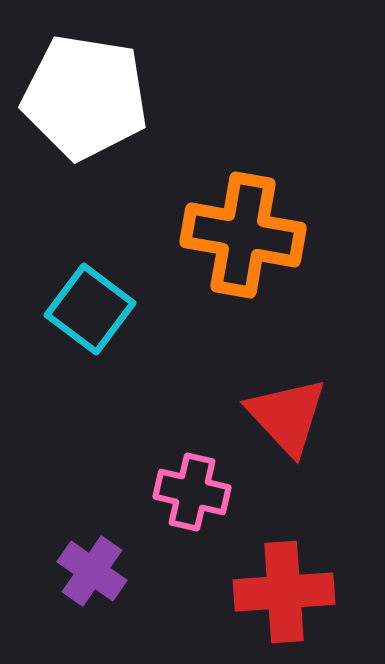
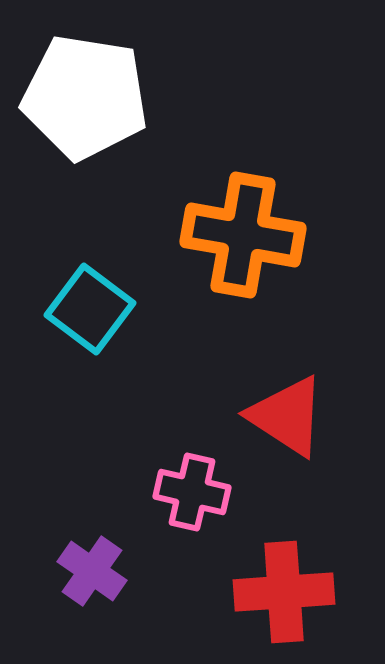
red triangle: rotated 14 degrees counterclockwise
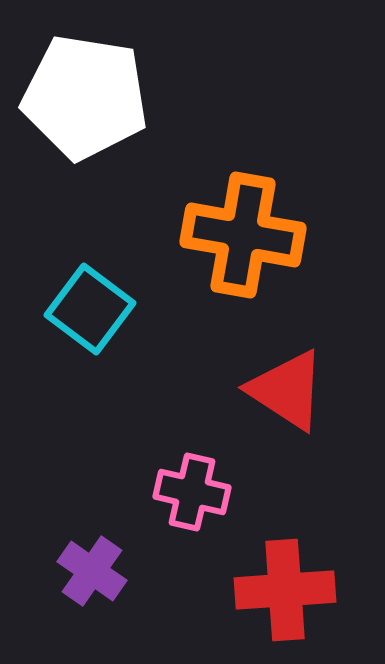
red triangle: moved 26 px up
red cross: moved 1 px right, 2 px up
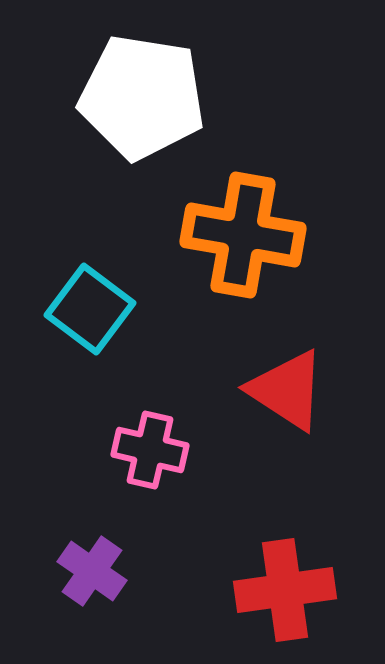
white pentagon: moved 57 px right
pink cross: moved 42 px left, 42 px up
red cross: rotated 4 degrees counterclockwise
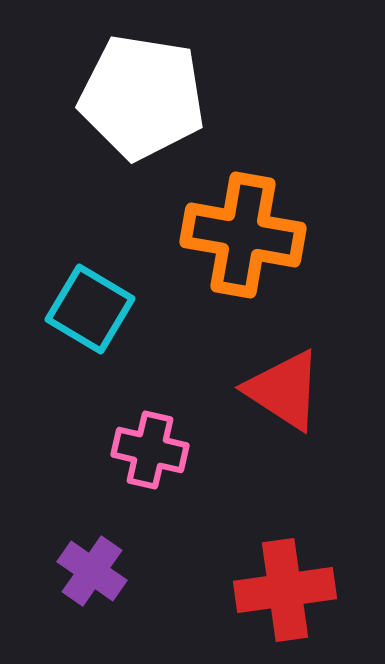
cyan square: rotated 6 degrees counterclockwise
red triangle: moved 3 px left
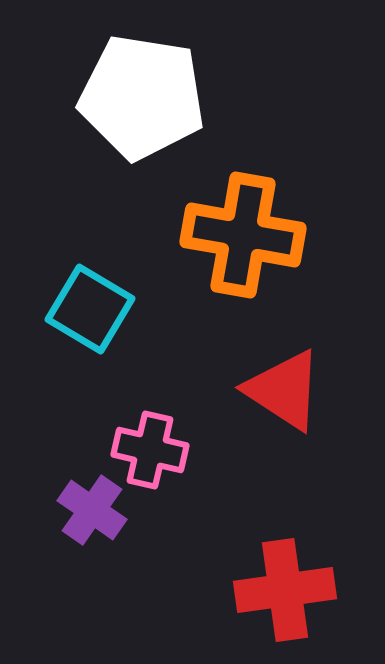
purple cross: moved 61 px up
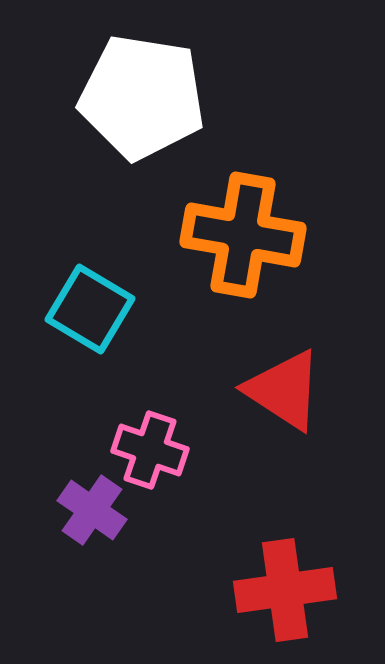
pink cross: rotated 6 degrees clockwise
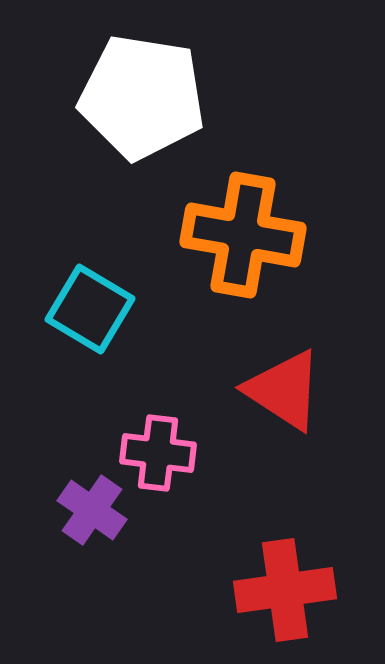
pink cross: moved 8 px right, 3 px down; rotated 12 degrees counterclockwise
